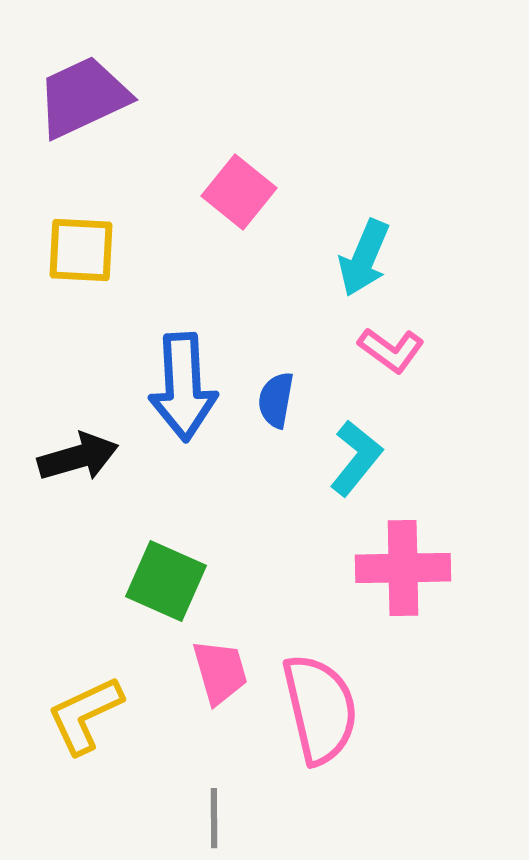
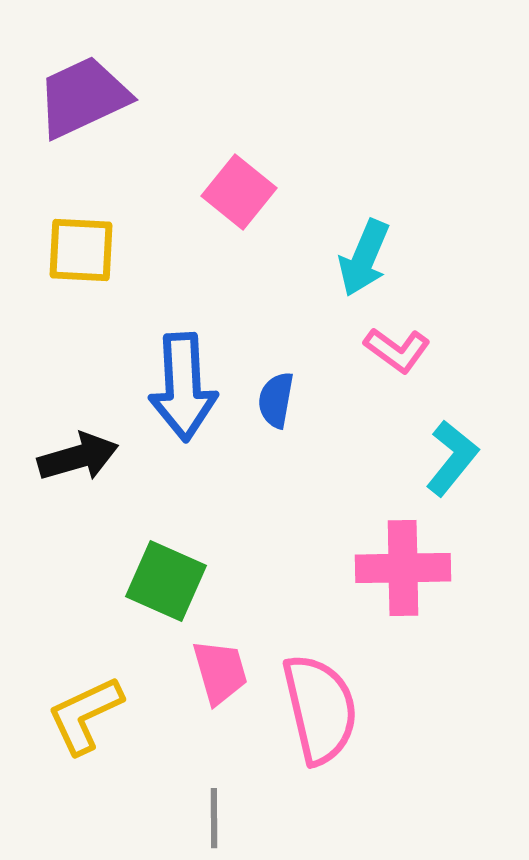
pink L-shape: moved 6 px right
cyan L-shape: moved 96 px right
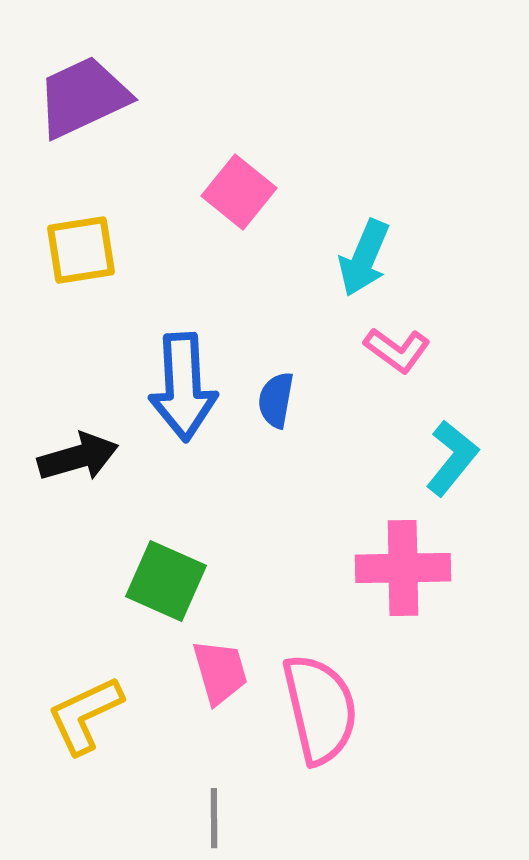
yellow square: rotated 12 degrees counterclockwise
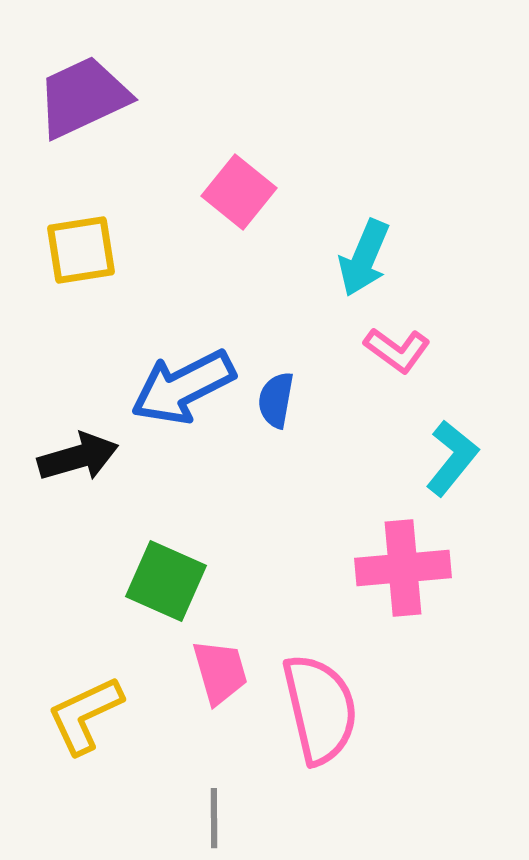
blue arrow: rotated 66 degrees clockwise
pink cross: rotated 4 degrees counterclockwise
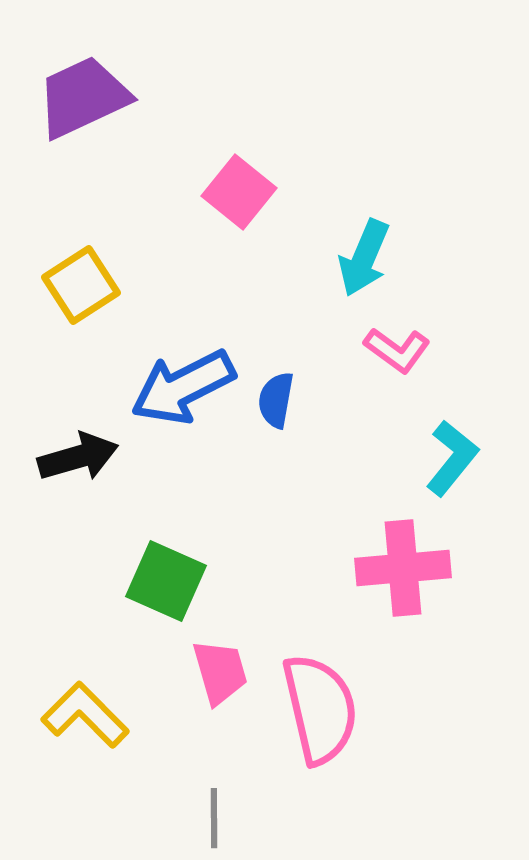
yellow square: moved 35 px down; rotated 24 degrees counterclockwise
yellow L-shape: rotated 70 degrees clockwise
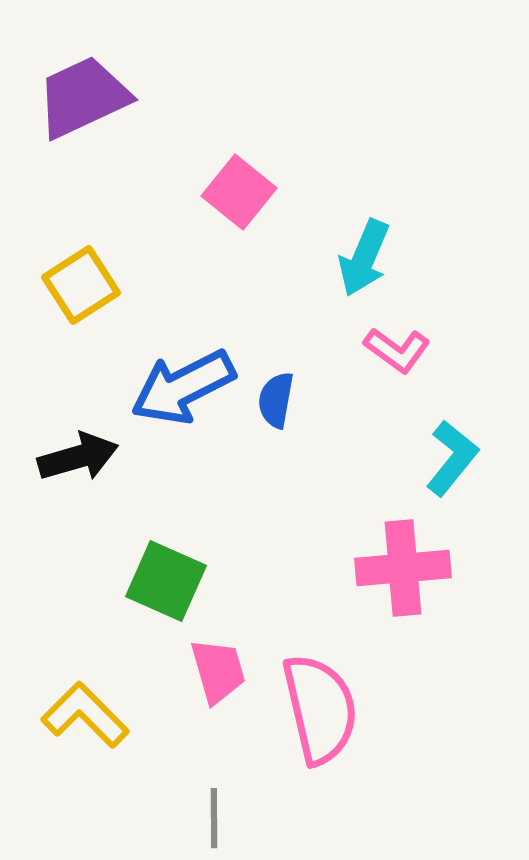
pink trapezoid: moved 2 px left, 1 px up
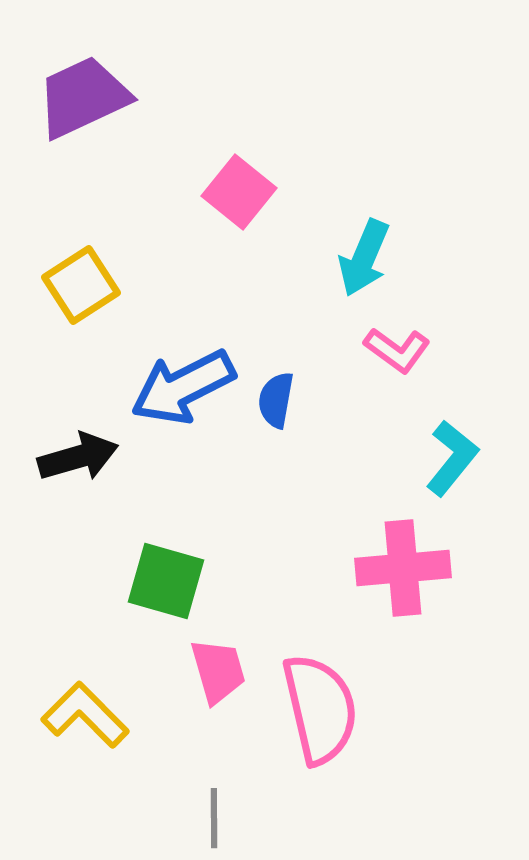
green square: rotated 8 degrees counterclockwise
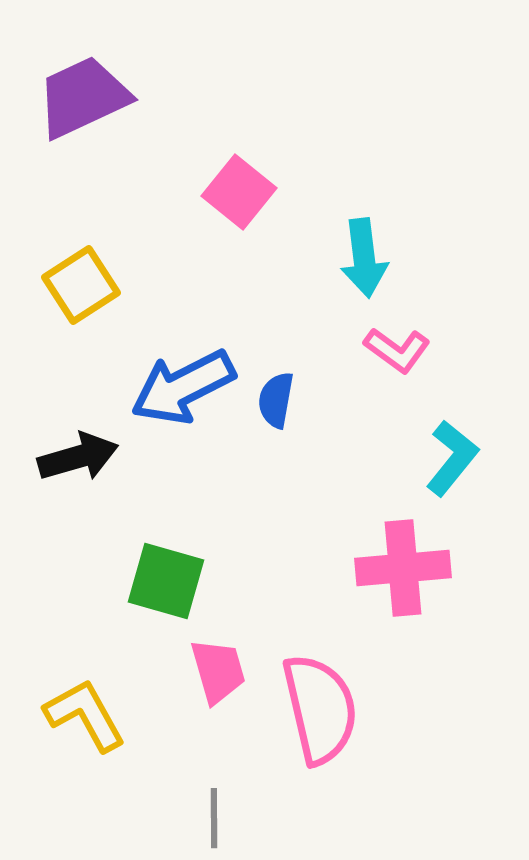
cyan arrow: rotated 30 degrees counterclockwise
yellow L-shape: rotated 16 degrees clockwise
